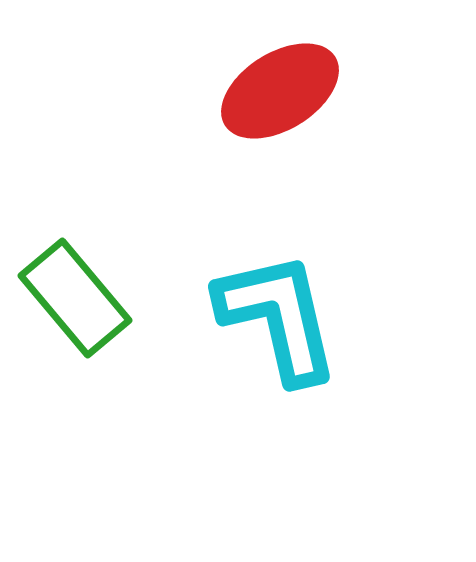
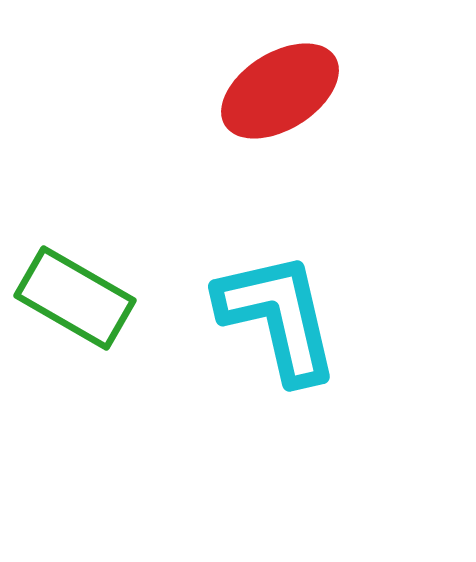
green rectangle: rotated 20 degrees counterclockwise
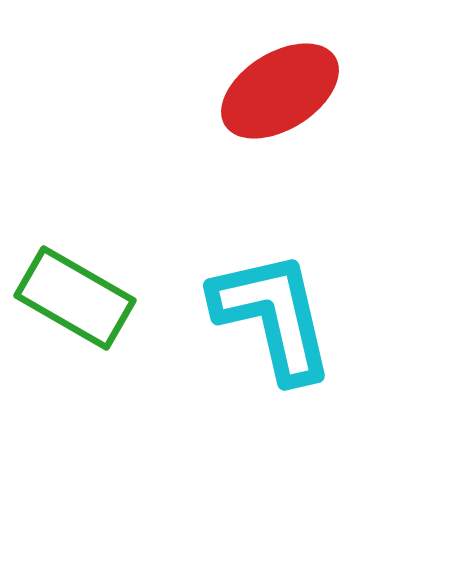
cyan L-shape: moved 5 px left, 1 px up
